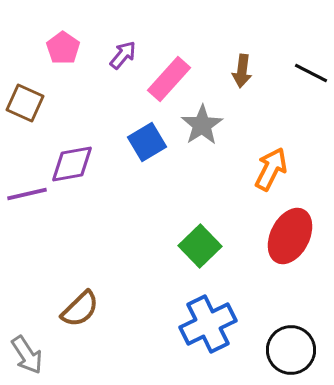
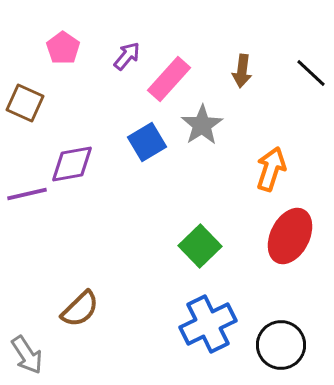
purple arrow: moved 4 px right, 1 px down
black line: rotated 16 degrees clockwise
orange arrow: rotated 9 degrees counterclockwise
black circle: moved 10 px left, 5 px up
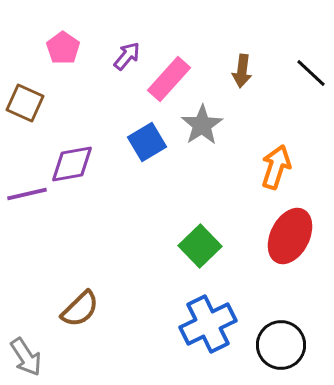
orange arrow: moved 5 px right, 2 px up
gray arrow: moved 1 px left, 2 px down
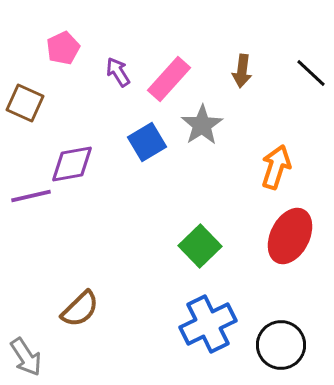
pink pentagon: rotated 12 degrees clockwise
purple arrow: moved 9 px left, 16 px down; rotated 72 degrees counterclockwise
purple line: moved 4 px right, 2 px down
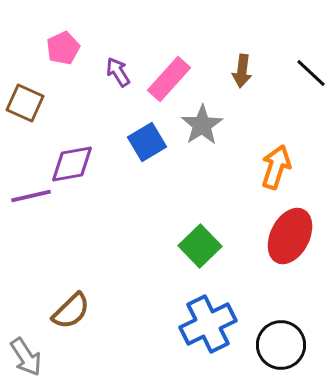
brown semicircle: moved 9 px left, 2 px down
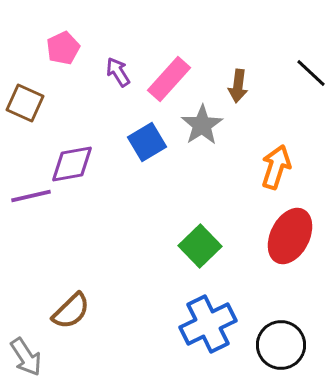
brown arrow: moved 4 px left, 15 px down
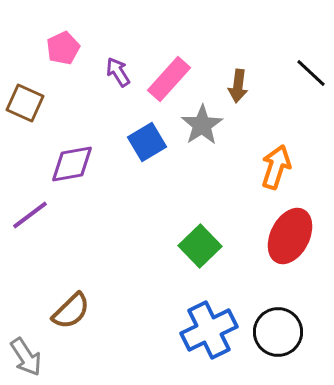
purple line: moved 1 px left, 19 px down; rotated 24 degrees counterclockwise
blue cross: moved 1 px right, 6 px down
black circle: moved 3 px left, 13 px up
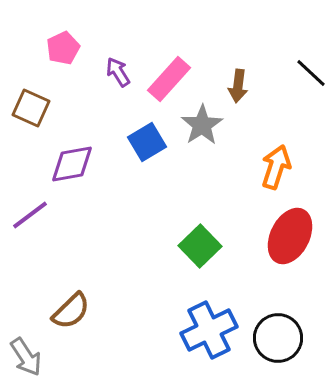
brown square: moved 6 px right, 5 px down
black circle: moved 6 px down
